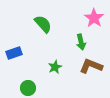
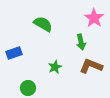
green semicircle: rotated 18 degrees counterclockwise
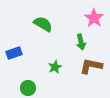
brown L-shape: rotated 10 degrees counterclockwise
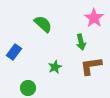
green semicircle: rotated 12 degrees clockwise
blue rectangle: moved 1 px up; rotated 35 degrees counterclockwise
brown L-shape: rotated 20 degrees counterclockwise
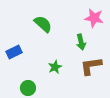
pink star: rotated 24 degrees counterclockwise
blue rectangle: rotated 28 degrees clockwise
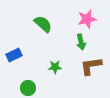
pink star: moved 7 px left, 1 px down; rotated 24 degrees counterclockwise
blue rectangle: moved 3 px down
green star: rotated 24 degrees clockwise
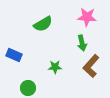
pink star: moved 2 px up; rotated 18 degrees clockwise
green semicircle: rotated 108 degrees clockwise
green arrow: moved 1 px right, 1 px down
blue rectangle: rotated 49 degrees clockwise
brown L-shape: rotated 40 degrees counterclockwise
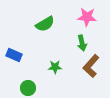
green semicircle: moved 2 px right
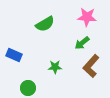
green arrow: rotated 63 degrees clockwise
